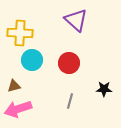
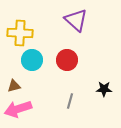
red circle: moved 2 px left, 3 px up
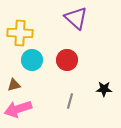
purple triangle: moved 2 px up
brown triangle: moved 1 px up
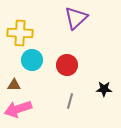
purple triangle: rotated 35 degrees clockwise
red circle: moved 5 px down
brown triangle: rotated 16 degrees clockwise
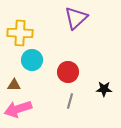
red circle: moved 1 px right, 7 px down
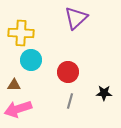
yellow cross: moved 1 px right
cyan circle: moved 1 px left
black star: moved 4 px down
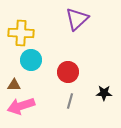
purple triangle: moved 1 px right, 1 px down
pink arrow: moved 3 px right, 3 px up
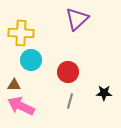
pink arrow: rotated 44 degrees clockwise
